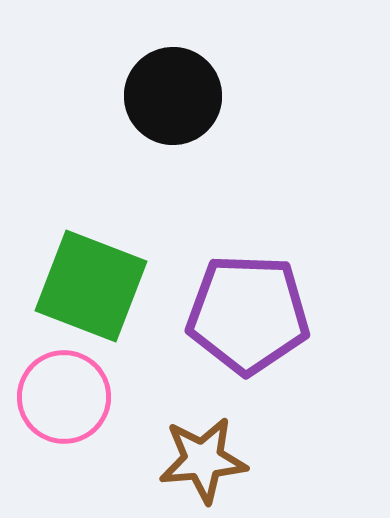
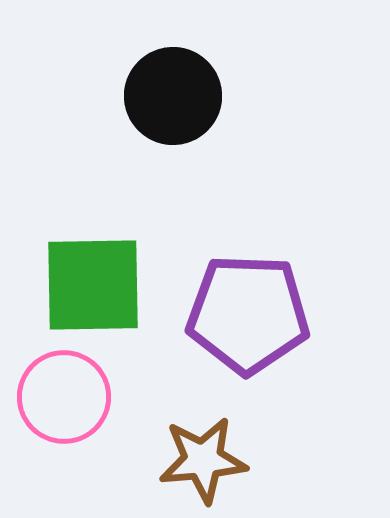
green square: moved 2 px right, 1 px up; rotated 22 degrees counterclockwise
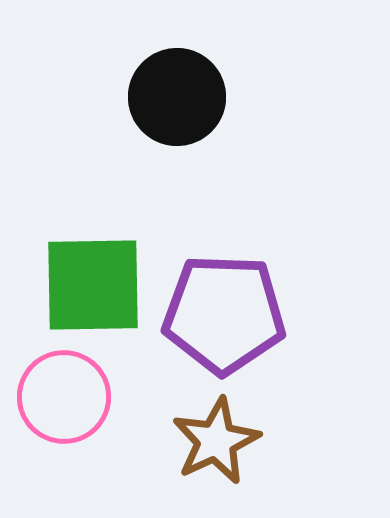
black circle: moved 4 px right, 1 px down
purple pentagon: moved 24 px left
brown star: moved 13 px right, 19 px up; rotated 20 degrees counterclockwise
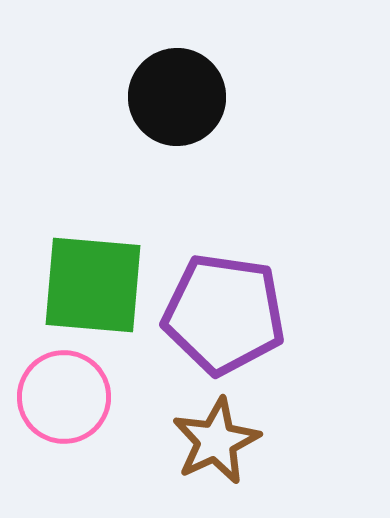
green square: rotated 6 degrees clockwise
purple pentagon: rotated 6 degrees clockwise
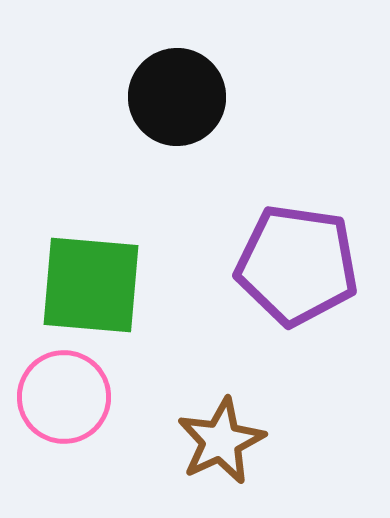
green square: moved 2 px left
purple pentagon: moved 73 px right, 49 px up
brown star: moved 5 px right
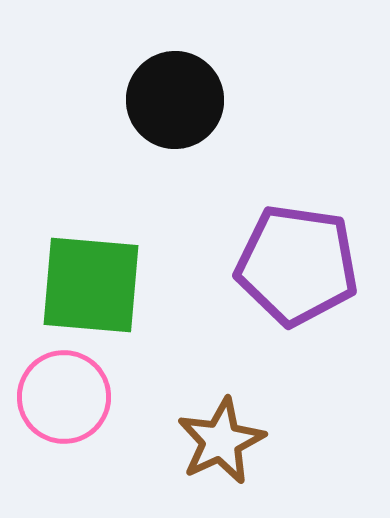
black circle: moved 2 px left, 3 px down
